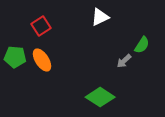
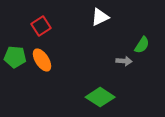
gray arrow: rotated 133 degrees counterclockwise
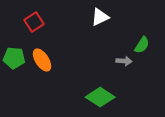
red square: moved 7 px left, 4 px up
green pentagon: moved 1 px left, 1 px down
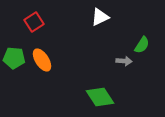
green diamond: rotated 24 degrees clockwise
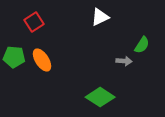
green pentagon: moved 1 px up
green diamond: rotated 24 degrees counterclockwise
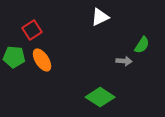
red square: moved 2 px left, 8 px down
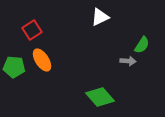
green pentagon: moved 10 px down
gray arrow: moved 4 px right
green diamond: rotated 16 degrees clockwise
